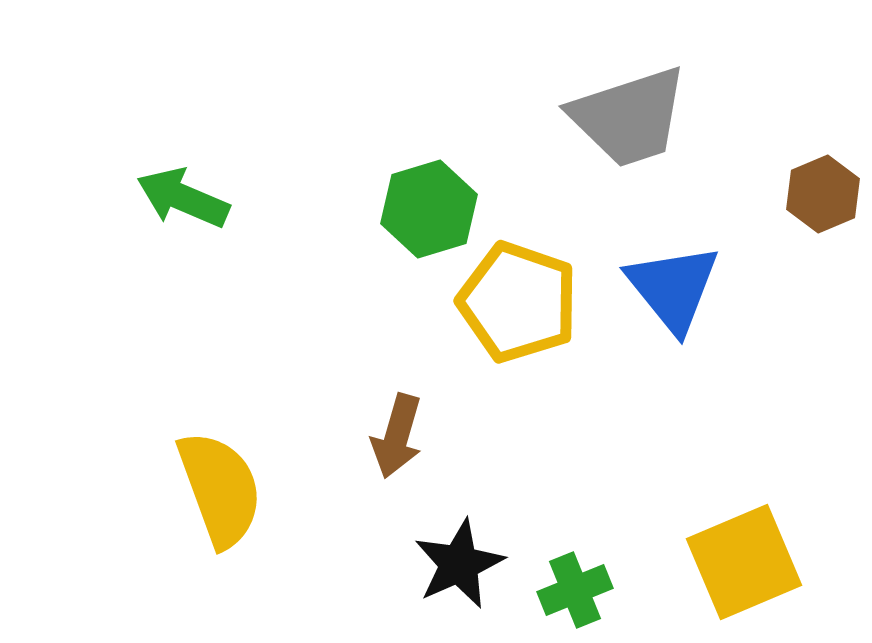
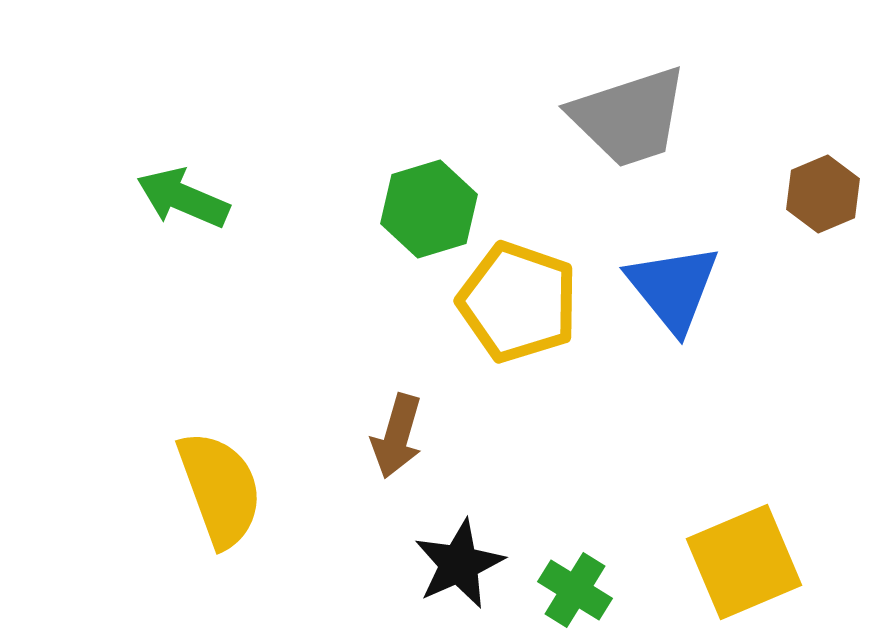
green cross: rotated 36 degrees counterclockwise
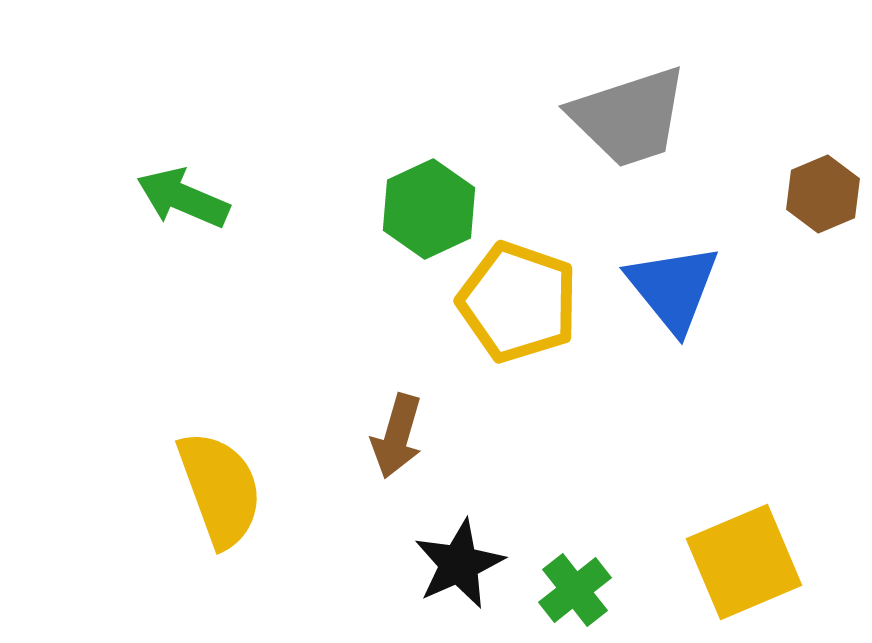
green hexagon: rotated 8 degrees counterclockwise
green cross: rotated 20 degrees clockwise
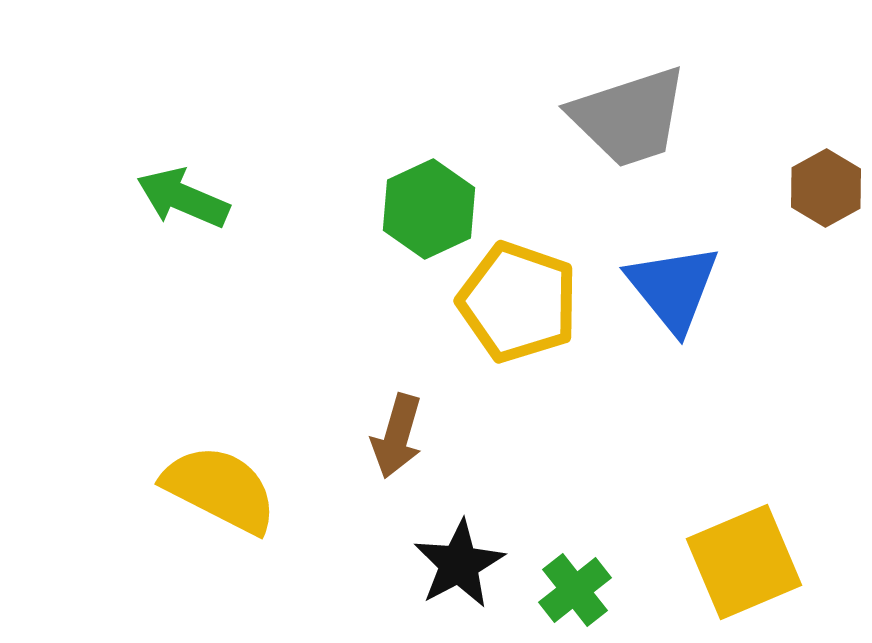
brown hexagon: moved 3 px right, 6 px up; rotated 6 degrees counterclockwise
yellow semicircle: rotated 43 degrees counterclockwise
black star: rotated 4 degrees counterclockwise
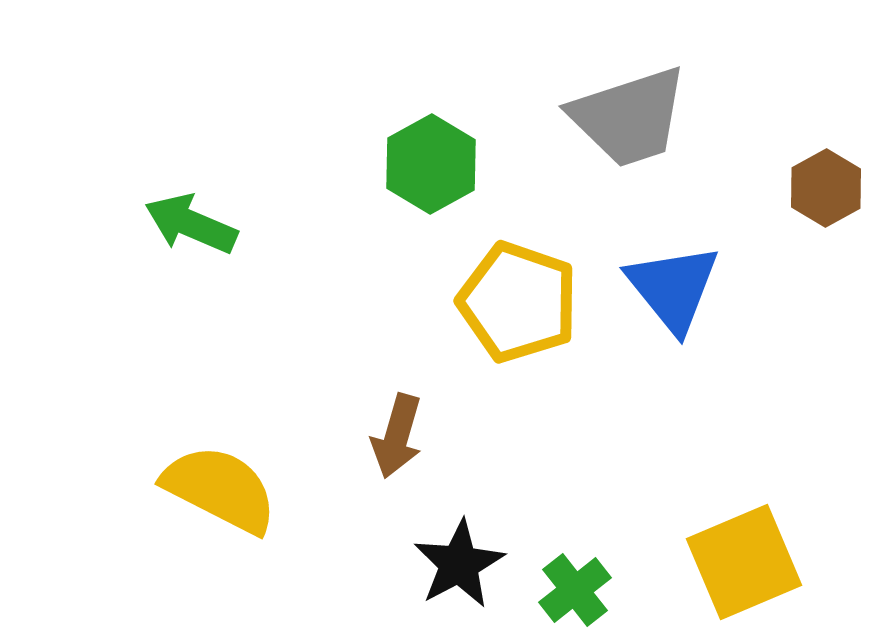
green arrow: moved 8 px right, 26 px down
green hexagon: moved 2 px right, 45 px up; rotated 4 degrees counterclockwise
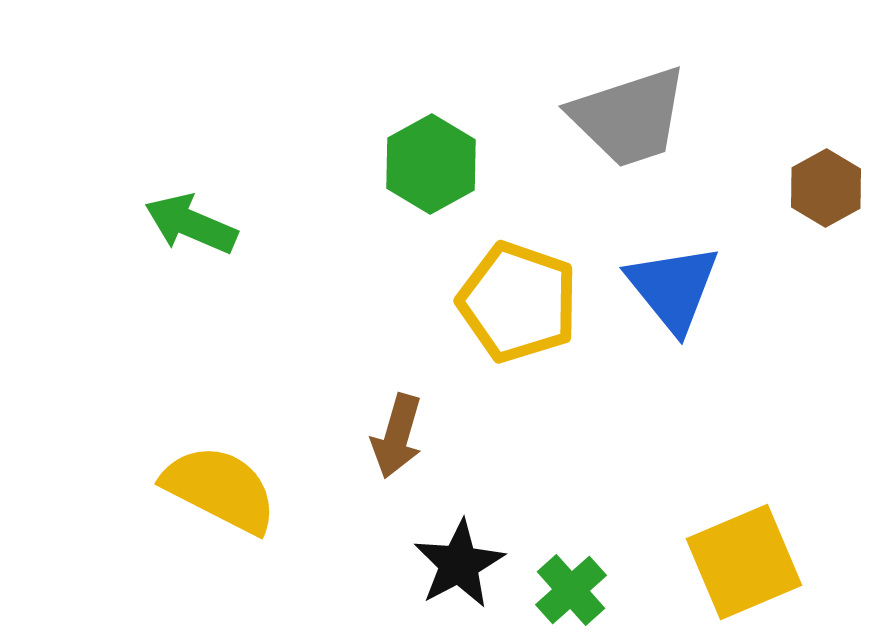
green cross: moved 4 px left; rotated 4 degrees counterclockwise
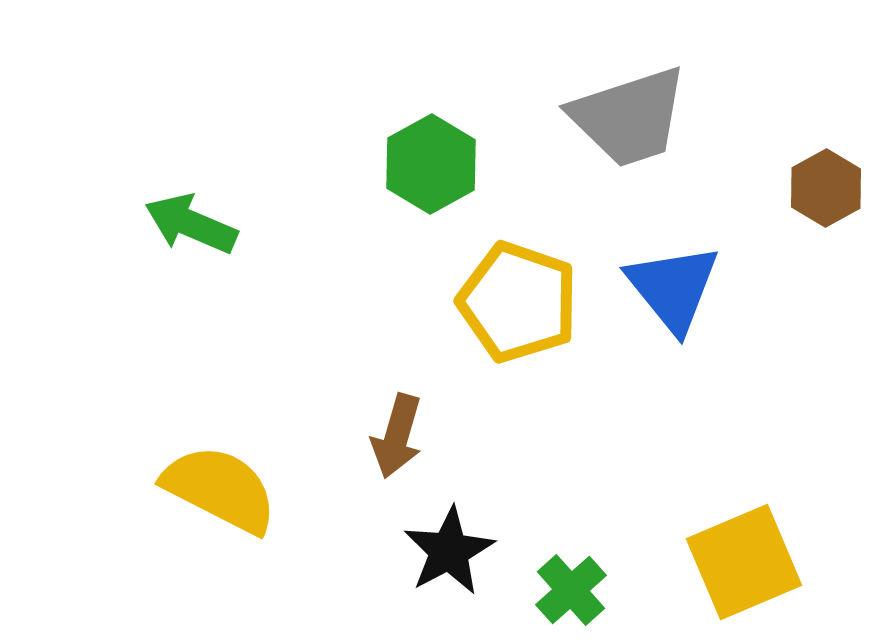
black star: moved 10 px left, 13 px up
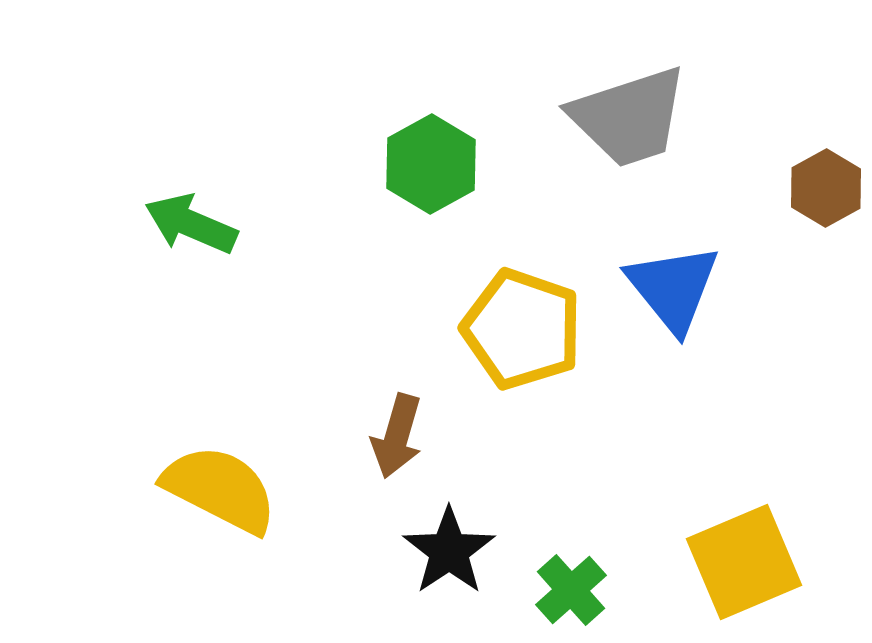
yellow pentagon: moved 4 px right, 27 px down
black star: rotated 6 degrees counterclockwise
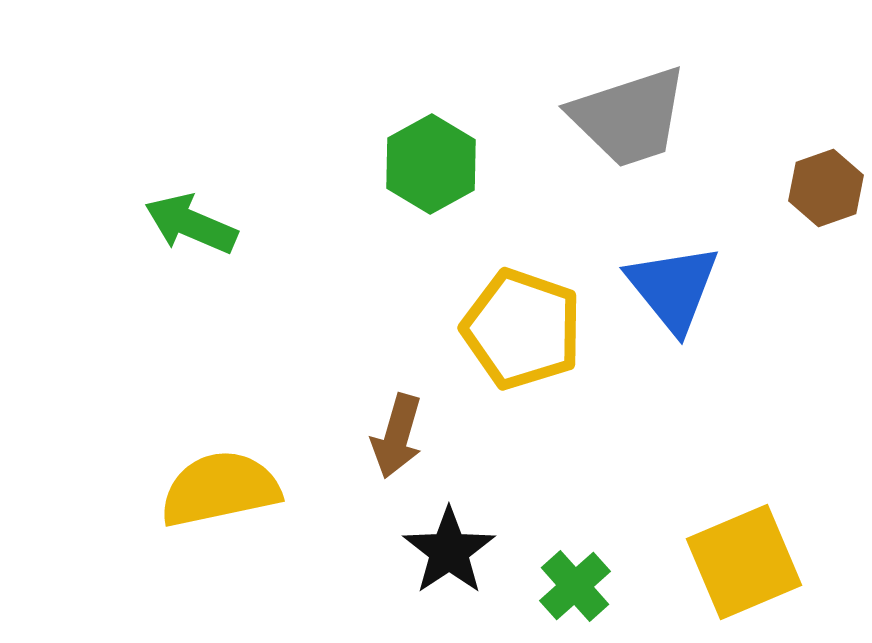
brown hexagon: rotated 10 degrees clockwise
yellow semicircle: rotated 39 degrees counterclockwise
green cross: moved 4 px right, 4 px up
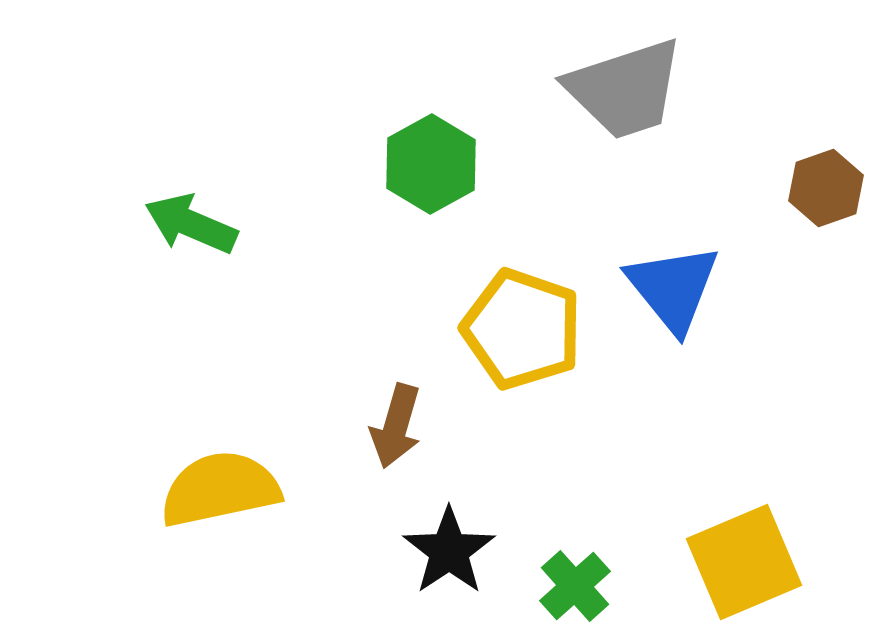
gray trapezoid: moved 4 px left, 28 px up
brown arrow: moved 1 px left, 10 px up
